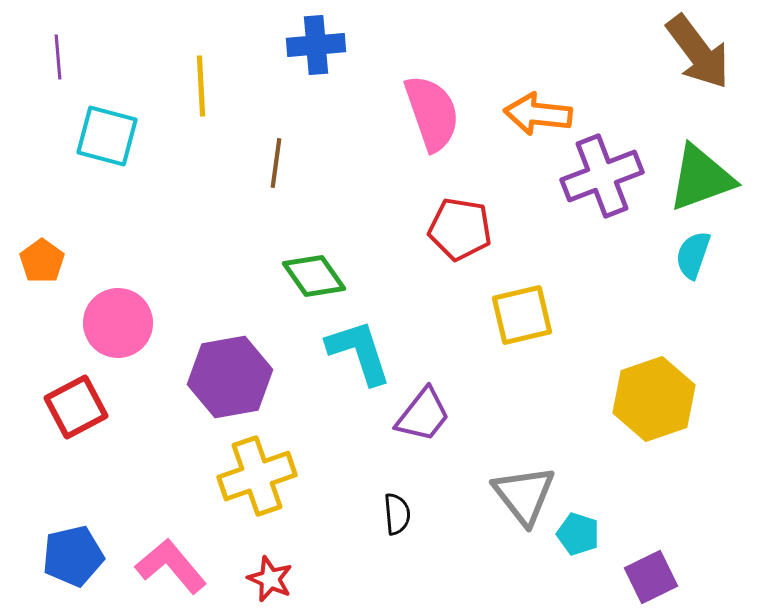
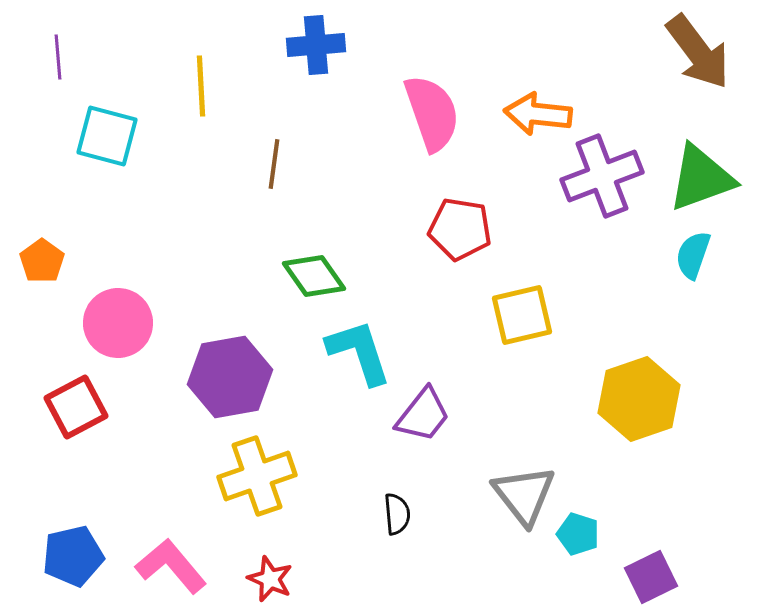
brown line: moved 2 px left, 1 px down
yellow hexagon: moved 15 px left
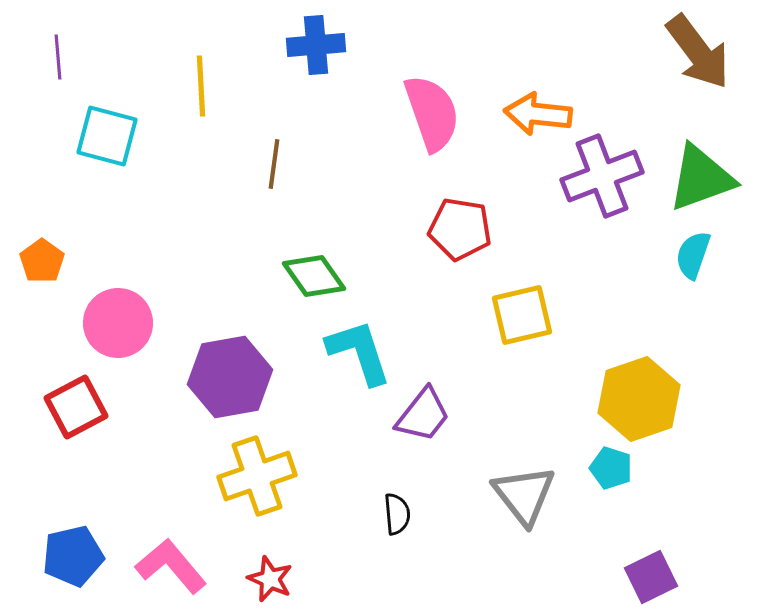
cyan pentagon: moved 33 px right, 66 px up
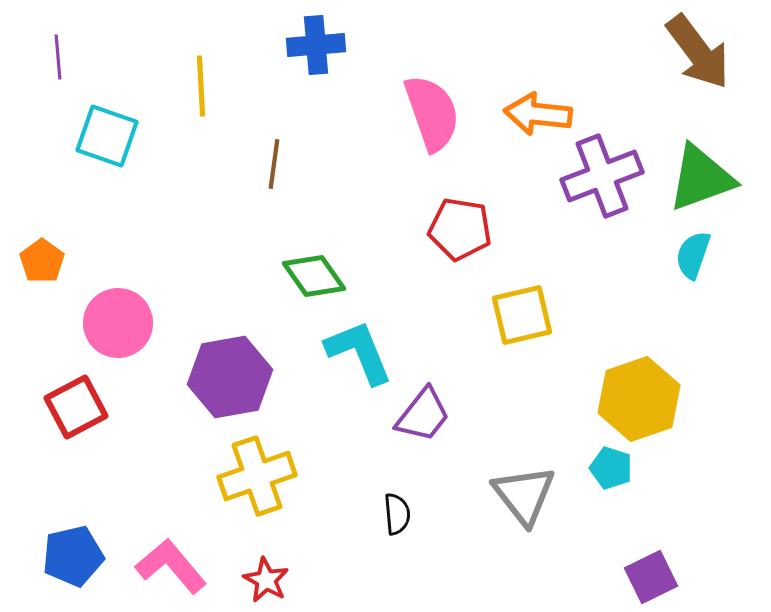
cyan square: rotated 4 degrees clockwise
cyan L-shape: rotated 4 degrees counterclockwise
red star: moved 4 px left, 1 px down; rotated 6 degrees clockwise
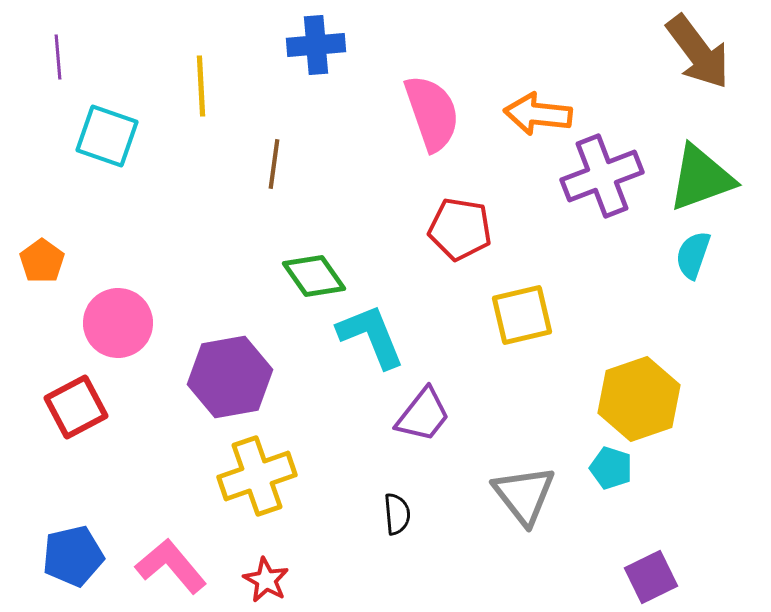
cyan L-shape: moved 12 px right, 16 px up
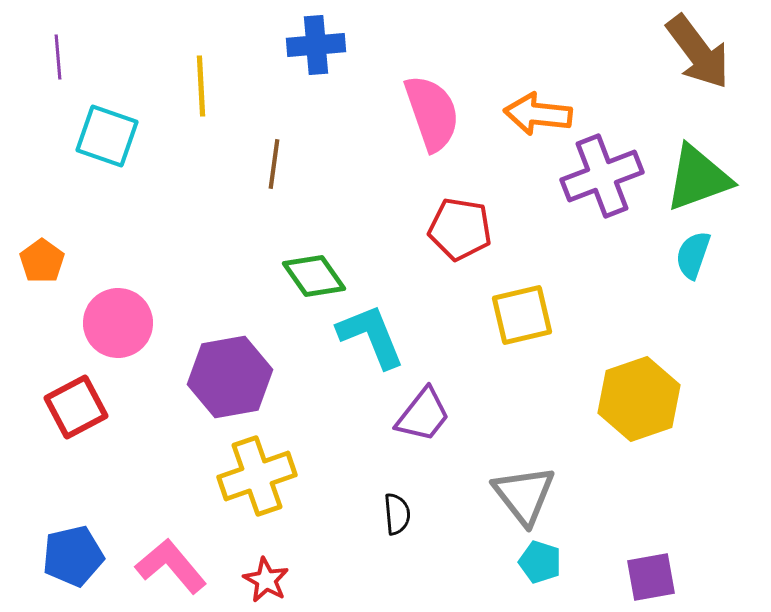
green triangle: moved 3 px left
cyan pentagon: moved 71 px left, 94 px down
purple square: rotated 16 degrees clockwise
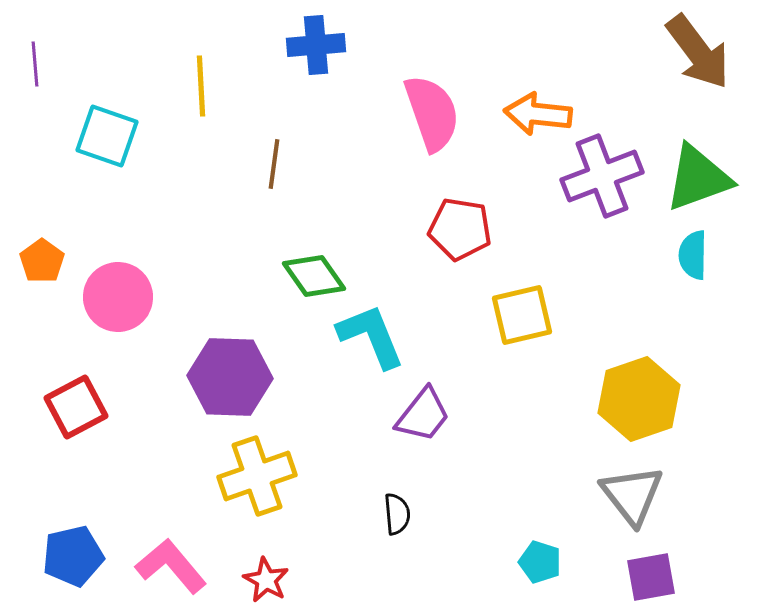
purple line: moved 23 px left, 7 px down
cyan semicircle: rotated 18 degrees counterclockwise
pink circle: moved 26 px up
purple hexagon: rotated 12 degrees clockwise
gray triangle: moved 108 px right
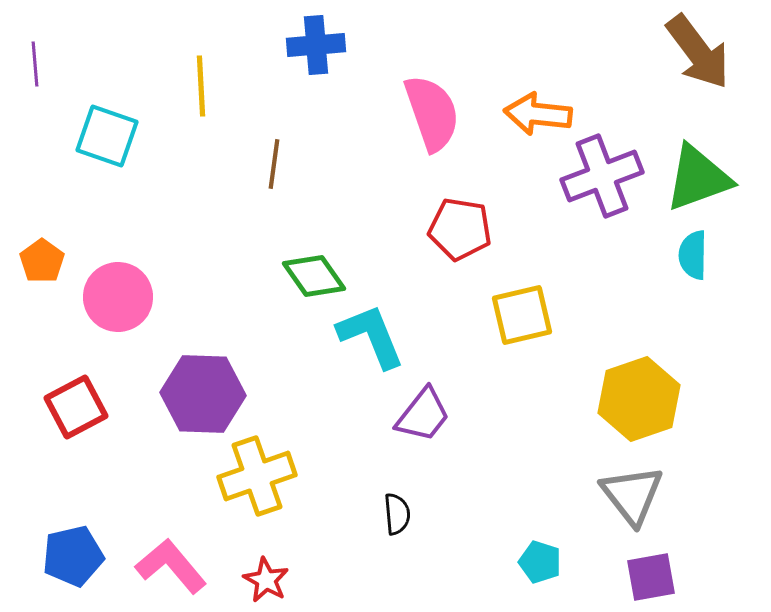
purple hexagon: moved 27 px left, 17 px down
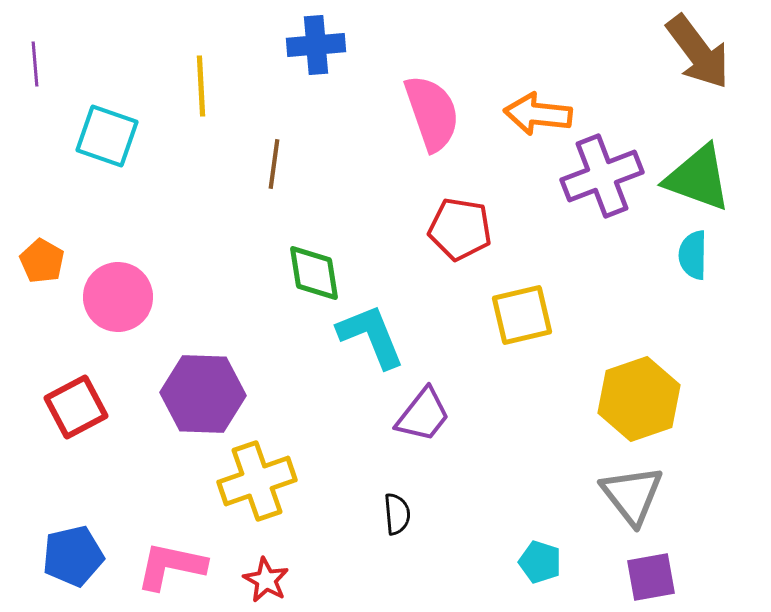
green triangle: rotated 40 degrees clockwise
orange pentagon: rotated 6 degrees counterclockwise
green diamond: moved 3 px up; rotated 26 degrees clockwise
yellow cross: moved 5 px down
pink L-shape: rotated 38 degrees counterclockwise
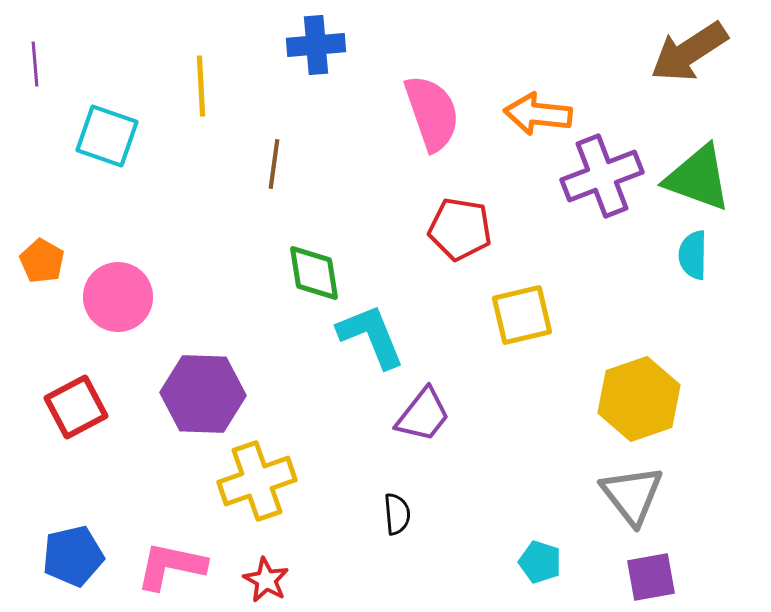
brown arrow: moved 9 px left; rotated 94 degrees clockwise
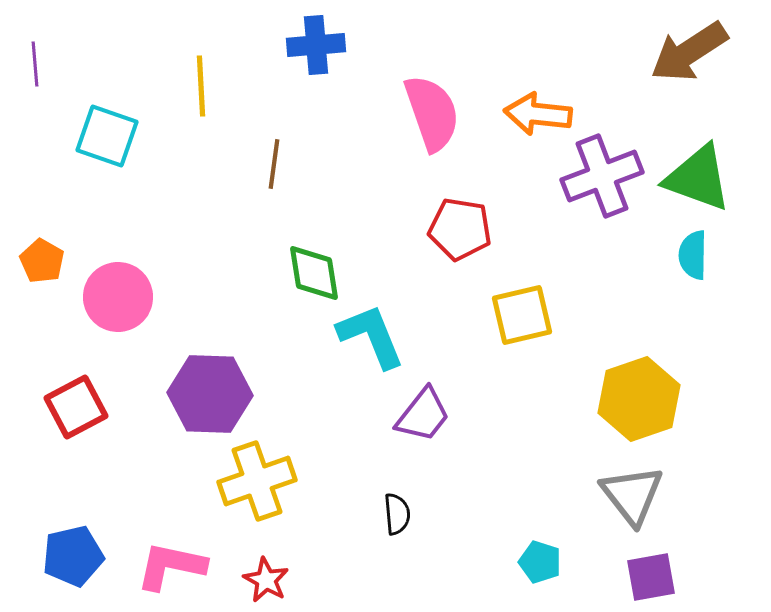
purple hexagon: moved 7 px right
